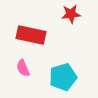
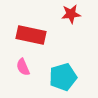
pink semicircle: moved 1 px up
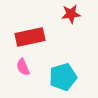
red rectangle: moved 1 px left, 2 px down; rotated 24 degrees counterclockwise
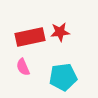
red star: moved 11 px left, 18 px down
cyan pentagon: rotated 8 degrees clockwise
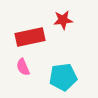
red star: moved 3 px right, 12 px up
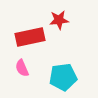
red star: moved 4 px left
pink semicircle: moved 1 px left, 1 px down
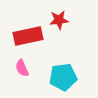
red rectangle: moved 2 px left, 1 px up
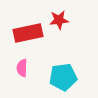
red rectangle: moved 3 px up
pink semicircle: rotated 24 degrees clockwise
